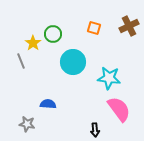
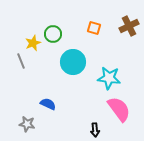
yellow star: rotated 14 degrees clockwise
blue semicircle: rotated 21 degrees clockwise
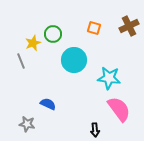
cyan circle: moved 1 px right, 2 px up
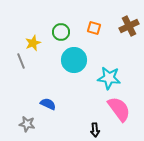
green circle: moved 8 px right, 2 px up
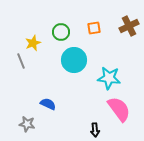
orange square: rotated 24 degrees counterclockwise
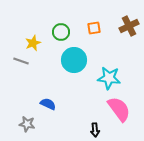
gray line: rotated 49 degrees counterclockwise
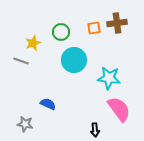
brown cross: moved 12 px left, 3 px up; rotated 18 degrees clockwise
gray star: moved 2 px left
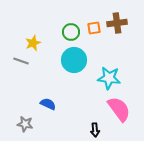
green circle: moved 10 px right
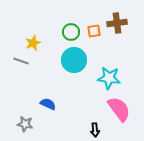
orange square: moved 3 px down
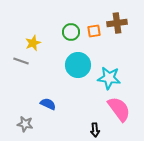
cyan circle: moved 4 px right, 5 px down
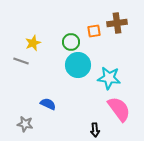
green circle: moved 10 px down
